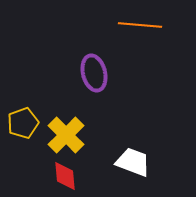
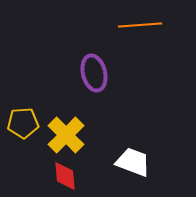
orange line: rotated 9 degrees counterclockwise
yellow pentagon: rotated 16 degrees clockwise
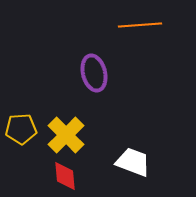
yellow pentagon: moved 2 px left, 6 px down
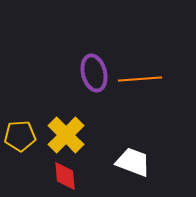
orange line: moved 54 px down
yellow pentagon: moved 1 px left, 7 px down
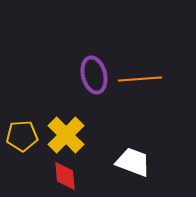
purple ellipse: moved 2 px down
yellow pentagon: moved 2 px right
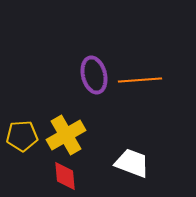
orange line: moved 1 px down
yellow cross: rotated 15 degrees clockwise
white trapezoid: moved 1 px left, 1 px down
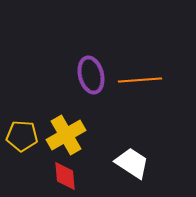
purple ellipse: moved 3 px left
yellow pentagon: rotated 8 degrees clockwise
white trapezoid: rotated 12 degrees clockwise
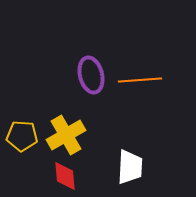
white trapezoid: moved 2 px left, 4 px down; rotated 60 degrees clockwise
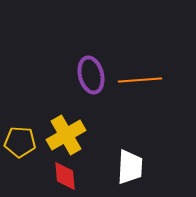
yellow pentagon: moved 2 px left, 6 px down
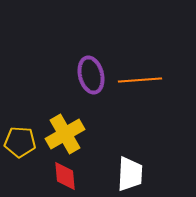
yellow cross: moved 1 px left, 1 px up
white trapezoid: moved 7 px down
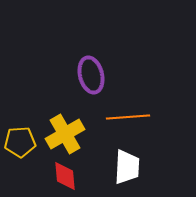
orange line: moved 12 px left, 37 px down
yellow pentagon: rotated 8 degrees counterclockwise
white trapezoid: moved 3 px left, 7 px up
